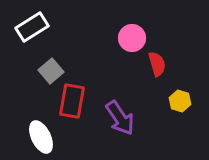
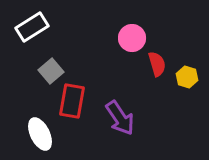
yellow hexagon: moved 7 px right, 24 px up
white ellipse: moved 1 px left, 3 px up
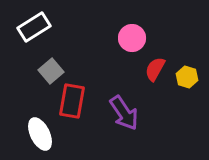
white rectangle: moved 2 px right
red semicircle: moved 2 px left, 5 px down; rotated 135 degrees counterclockwise
purple arrow: moved 4 px right, 5 px up
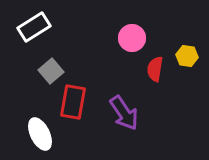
red semicircle: rotated 20 degrees counterclockwise
yellow hexagon: moved 21 px up; rotated 10 degrees counterclockwise
red rectangle: moved 1 px right, 1 px down
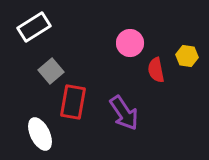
pink circle: moved 2 px left, 5 px down
red semicircle: moved 1 px right, 1 px down; rotated 20 degrees counterclockwise
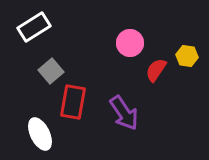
red semicircle: rotated 45 degrees clockwise
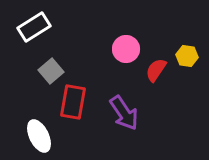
pink circle: moved 4 px left, 6 px down
white ellipse: moved 1 px left, 2 px down
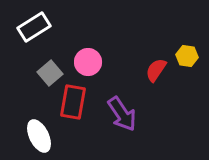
pink circle: moved 38 px left, 13 px down
gray square: moved 1 px left, 2 px down
purple arrow: moved 2 px left, 1 px down
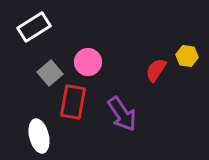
white ellipse: rotated 12 degrees clockwise
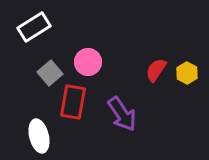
yellow hexagon: moved 17 px down; rotated 20 degrees clockwise
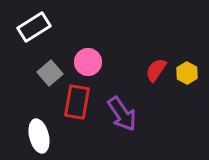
red rectangle: moved 4 px right
